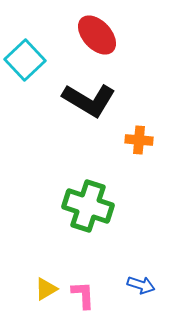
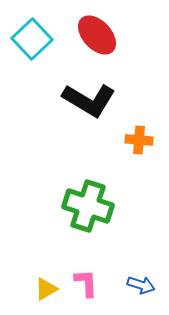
cyan square: moved 7 px right, 21 px up
pink L-shape: moved 3 px right, 12 px up
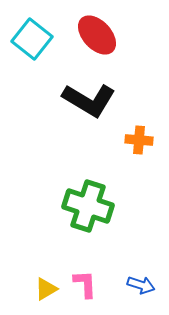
cyan square: rotated 9 degrees counterclockwise
pink L-shape: moved 1 px left, 1 px down
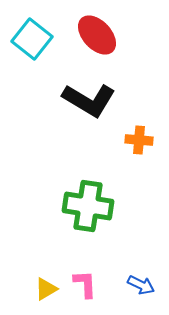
green cross: rotated 9 degrees counterclockwise
blue arrow: rotated 8 degrees clockwise
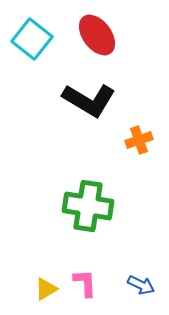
red ellipse: rotated 6 degrees clockwise
orange cross: rotated 24 degrees counterclockwise
pink L-shape: moved 1 px up
